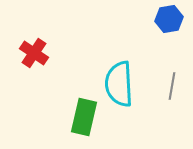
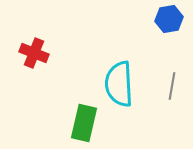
red cross: rotated 12 degrees counterclockwise
green rectangle: moved 6 px down
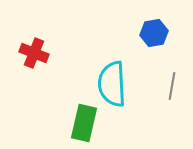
blue hexagon: moved 15 px left, 14 px down
cyan semicircle: moved 7 px left
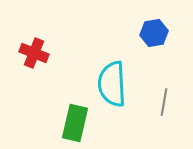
gray line: moved 8 px left, 16 px down
green rectangle: moved 9 px left
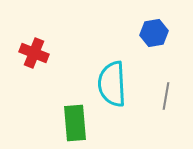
gray line: moved 2 px right, 6 px up
green rectangle: rotated 18 degrees counterclockwise
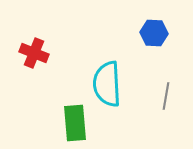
blue hexagon: rotated 12 degrees clockwise
cyan semicircle: moved 5 px left
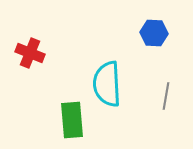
red cross: moved 4 px left
green rectangle: moved 3 px left, 3 px up
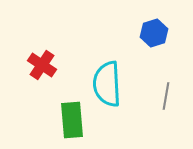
blue hexagon: rotated 20 degrees counterclockwise
red cross: moved 12 px right, 12 px down; rotated 12 degrees clockwise
